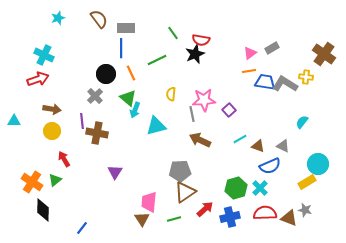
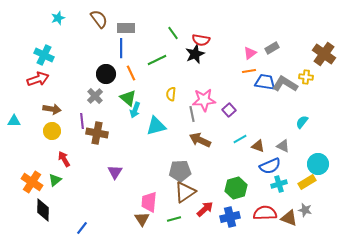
cyan cross at (260, 188): moved 19 px right, 4 px up; rotated 28 degrees clockwise
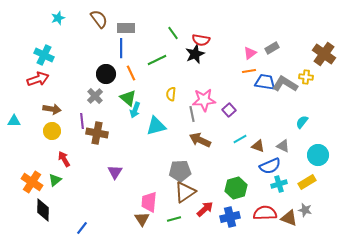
cyan circle at (318, 164): moved 9 px up
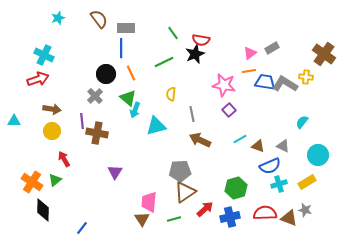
green line at (157, 60): moved 7 px right, 2 px down
pink star at (204, 100): moved 20 px right, 15 px up; rotated 15 degrees clockwise
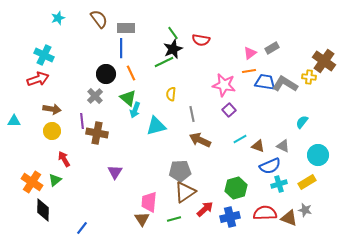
black star at (195, 54): moved 22 px left, 5 px up
brown cross at (324, 54): moved 7 px down
yellow cross at (306, 77): moved 3 px right
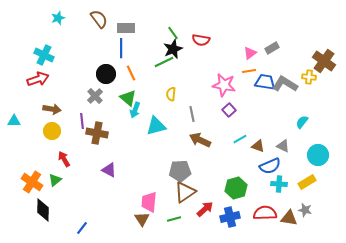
purple triangle at (115, 172): moved 6 px left, 2 px up; rotated 35 degrees counterclockwise
cyan cross at (279, 184): rotated 21 degrees clockwise
brown triangle at (289, 218): rotated 12 degrees counterclockwise
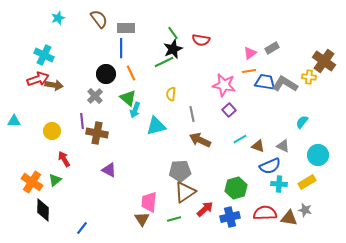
brown arrow at (52, 109): moved 2 px right, 24 px up
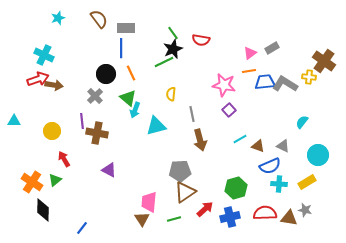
blue trapezoid at (265, 82): rotated 15 degrees counterclockwise
brown arrow at (200, 140): rotated 130 degrees counterclockwise
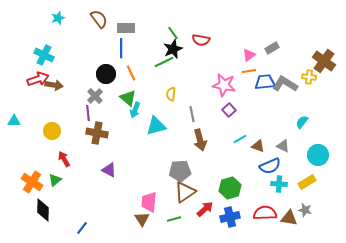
pink triangle at (250, 53): moved 1 px left, 2 px down
purple line at (82, 121): moved 6 px right, 8 px up
green hexagon at (236, 188): moved 6 px left
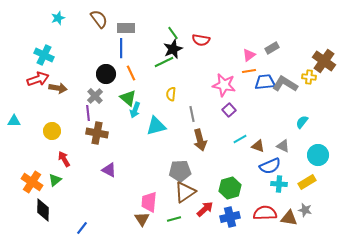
brown arrow at (54, 85): moved 4 px right, 3 px down
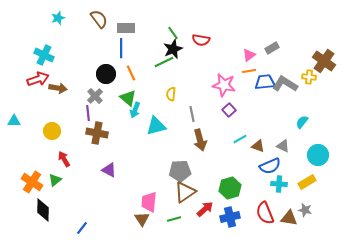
red semicircle at (265, 213): rotated 110 degrees counterclockwise
